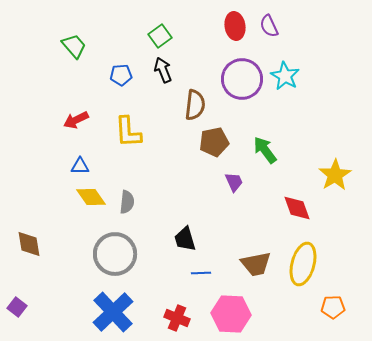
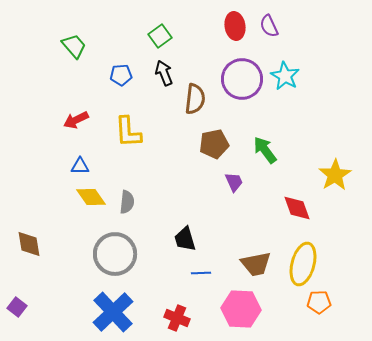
black arrow: moved 1 px right, 3 px down
brown semicircle: moved 6 px up
brown pentagon: moved 2 px down
orange pentagon: moved 14 px left, 5 px up
pink hexagon: moved 10 px right, 5 px up
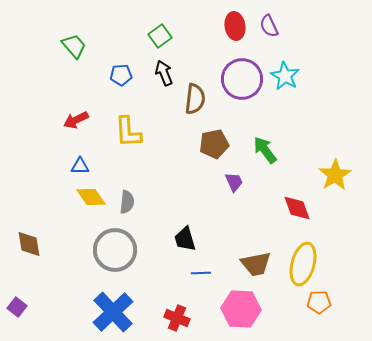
gray circle: moved 4 px up
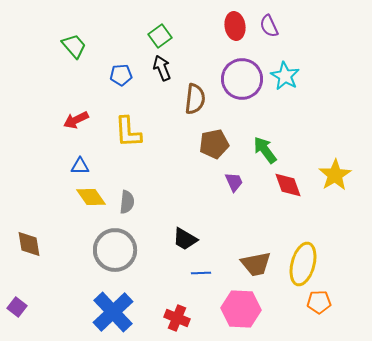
black arrow: moved 2 px left, 5 px up
red diamond: moved 9 px left, 23 px up
black trapezoid: rotated 44 degrees counterclockwise
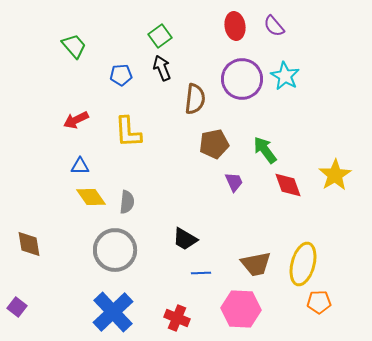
purple semicircle: moved 5 px right; rotated 15 degrees counterclockwise
